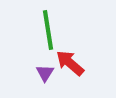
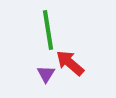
purple triangle: moved 1 px right, 1 px down
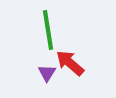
purple triangle: moved 1 px right, 1 px up
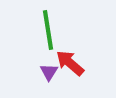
purple triangle: moved 2 px right, 1 px up
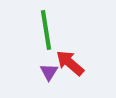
green line: moved 2 px left
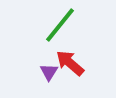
green line: moved 14 px right, 5 px up; rotated 48 degrees clockwise
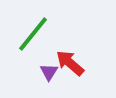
green line: moved 27 px left, 9 px down
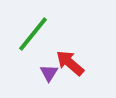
purple triangle: moved 1 px down
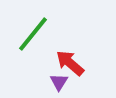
purple triangle: moved 10 px right, 9 px down
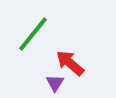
purple triangle: moved 4 px left, 1 px down
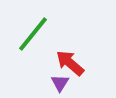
purple triangle: moved 5 px right
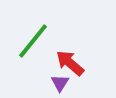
green line: moved 7 px down
